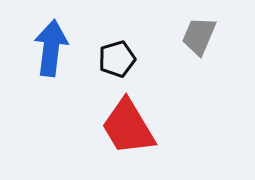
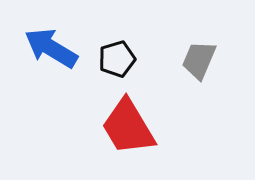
gray trapezoid: moved 24 px down
blue arrow: rotated 66 degrees counterclockwise
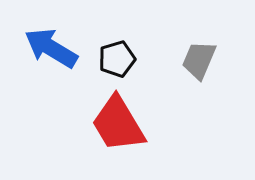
red trapezoid: moved 10 px left, 3 px up
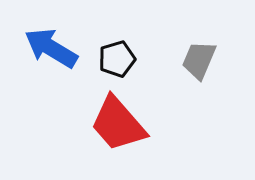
red trapezoid: rotated 10 degrees counterclockwise
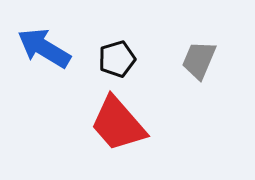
blue arrow: moved 7 px left
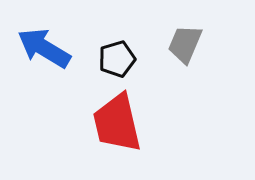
gray trapezoid: moved 14 px left, 16 px up
red trapezoid: moved 1 px left, 1 px up; rotated 28 degrees clockwise
